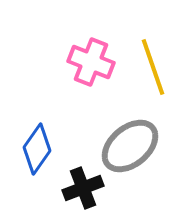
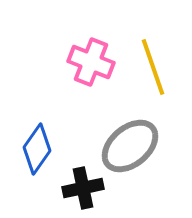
black cross: rotated 9 degrees clockwise
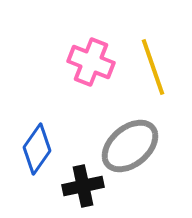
black cross: moved 2 px up
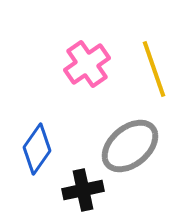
pink cross: moved 4 px left, 2 px down; rotated 33 degrees clockwise
yellow line: moved 1 px right, 2 px down
black cross: moved 4 px down
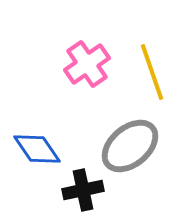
yellow line: moved 2 px left, 3 px down
blue diamond: rotated 69 degrees counterclockwise
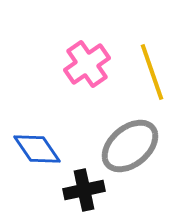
black cross: moved 1 px right
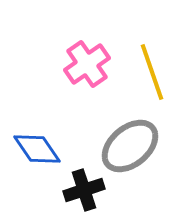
black cross: rotated 6 degrees counterclockwise
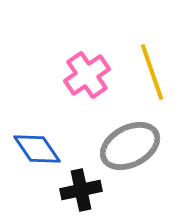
pink cross: moved 11 px down
gray ellipse: rotated 12 degrees clockwise
black cross: moved 3 px left; rotated 6 degrees clockwise
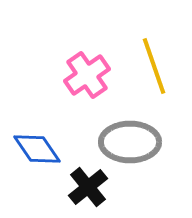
yellow line: moved 2 px right, 6 px up
gray ellipse: moved 4 px up; rotated 28 degrees clockwise
black cross: moved 7 px right, 3 px up; rotated 27 degrees counterclockwise
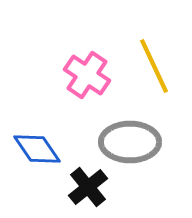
yellow line: rotated 6 degrees counterclockwise
pink cross: rotated 21 degrees counterclockwise
